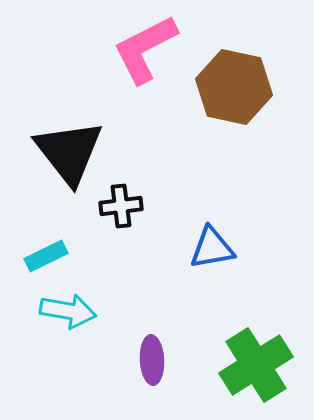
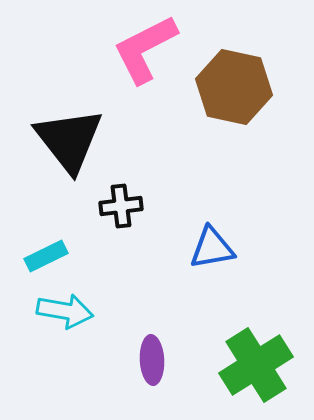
black triangle: moved 12 px up
cyan arrow: moved 3 px left
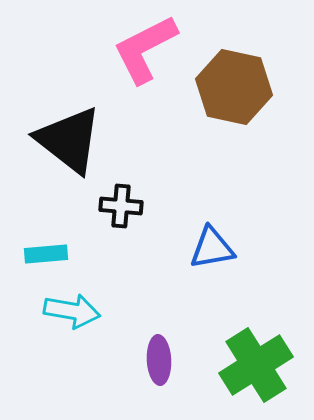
black triangle: rotated 14 degrees counterclockwise
black cross: rotated 12 degrees clockwise
cyan rectangle: moved 2 px up; rotated 21 degrees clockwise
cyan arrow: moved 7 px right
purple ellipse: moved 7 px right
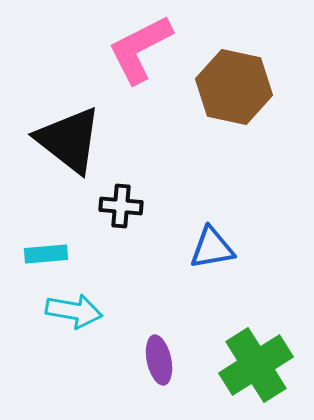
pink L-shape: moved 5 px left
cyan arrow: moved 2 px right
purple ellipse: rotated 9 degrees counterclockwise
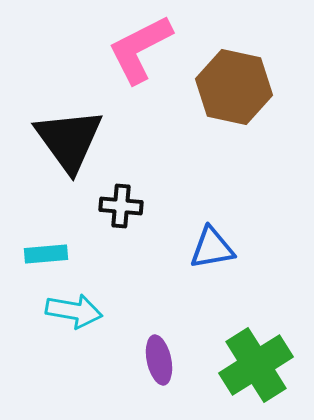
black triangle: rotated 16 degrees clockwise
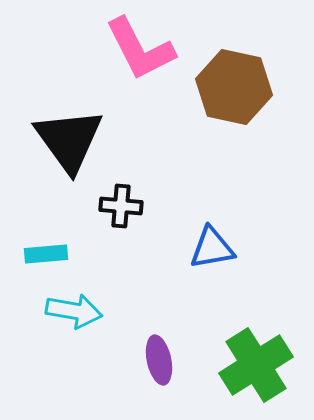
pink L-shape: rotated 90 degrees counterclockwise
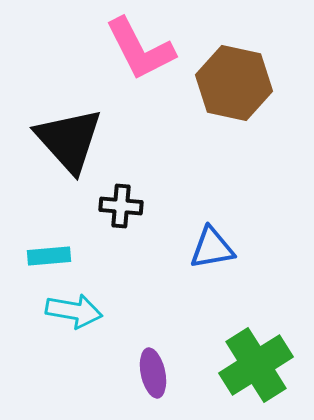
brown hexagon: moved 4 px up
black triangle: rotated 6 degrees counterclockwise
cyan rectangle: moved 3 px right, 2 px down
purple ellipse: moved 6 px left, 13 px down
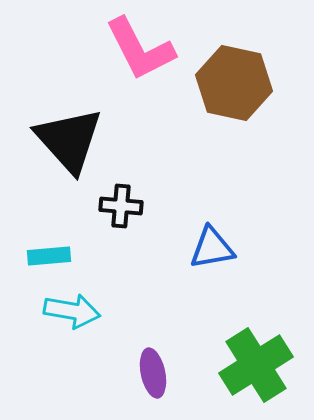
cyan arrow: moved 2 px left
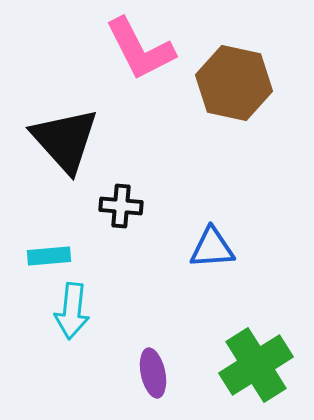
black triangle: moved 4 px left
blue triangle: rotated 6 degrees clockwise
cyan arrow: rotated 86 degrees clockwise
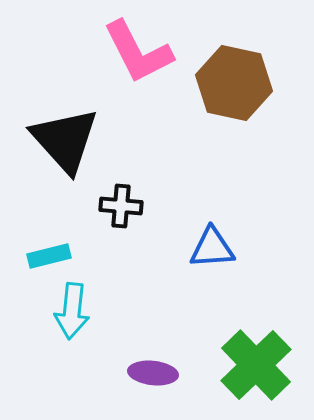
pink L-shape: moved 2 px left, 3 px down
cyan rectangle: rotated 9 degrees counterclockwise
green cross: rotated 12 degrees counterclockwise
purple ellipse: rotated 72 degrees counterclockwise
